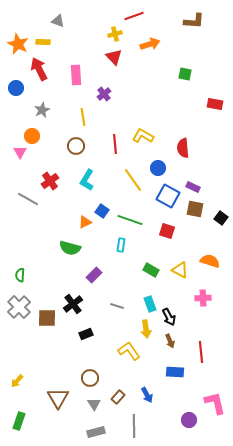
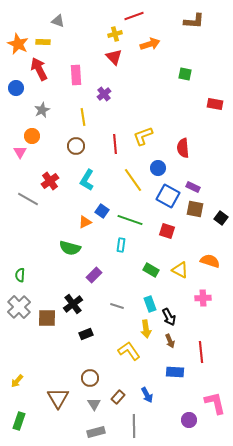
yellow L-shape at (143, 136): rotated 50 degrees counterclockwise
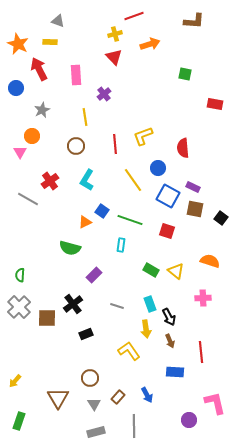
yellow rectangle at (43, 42): moved 7 px right
yellow line at (83, 117): moved 2 px right
yellow triangle at (180, 270): moved 4 px left, 1 px down; rotated 12 degrees clockwise
yellow arrow at (17, 381): moved 2 px left
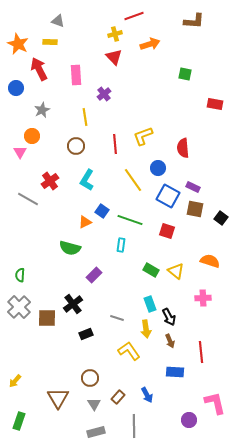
gray line at (117, 306): moved 12 px down
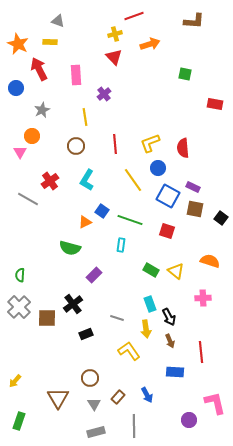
yellow L-shape at (143, 136): moved 7 px right, 7 px down
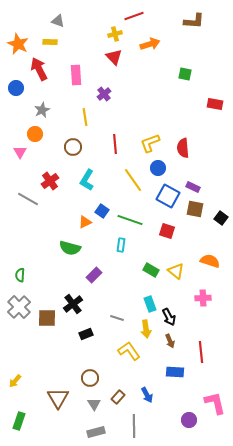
orange circle at (32, 136): moved 3 px right, 2 px up
brown circle at (76, 146): moved 3 px left, 1 px down
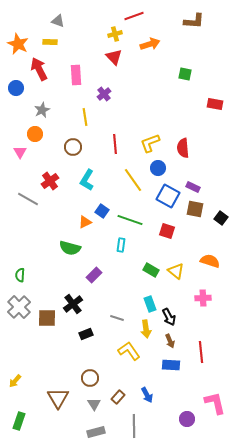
blue rectangle at (175, 372): moved 4 px left, 7 px up
purple circle at (189, 420): moved 2 px left, 1 px up
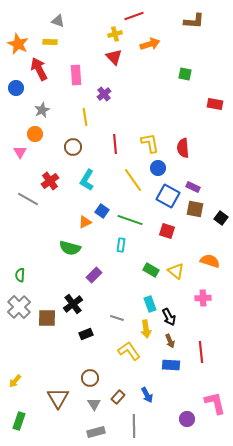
yellow L-shape at (150, 143): rotated 100 degrees clockwise
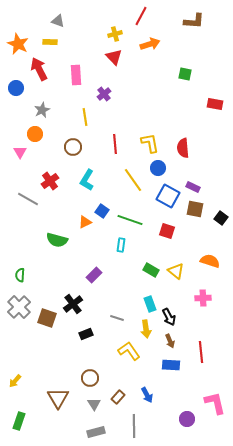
red line at (134, 16): moved 7 px right; rotated 42 degrees counterclockwise
green semicircle at (70, 248): moved 13 px left, 8 px up
brown square at (47, 318): rotated 18 degrees clockwise
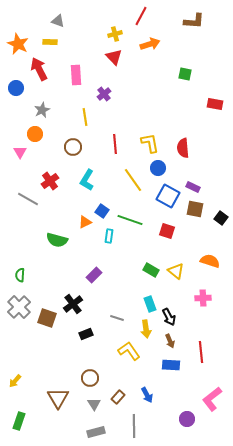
cyan rectangle at (121, 245): moved 12 px left, 9 px up
pink L-shape at (215, 403): moved 3 px left, 4 px up; rotated 115 degrees counterclockwise
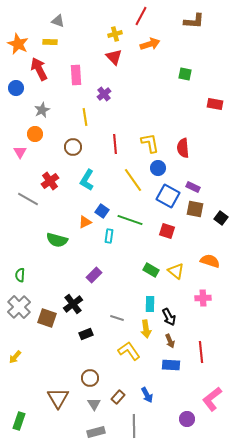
cyan rectangle at (150, 304): rotated 21 degrees clockwise
yellow arrow at (15, 381): moved 24 px up
